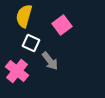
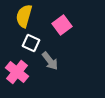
pink cross: moved 1 px down
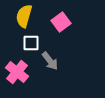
pink square: moved 1 px left, 3 px up
white square: rotated 24 degrees counterclockwise
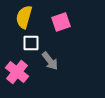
yellow semicircle: moved 1 px down
pink square: rotated 18 degrees clockwise
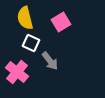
yellow semicircle: moved 1 px right, 1 px down; rotated 30 degrees counterclockwise
pink square: rotated 12 degrees counterclockwise
white square: rotated 24 degrees clockwise
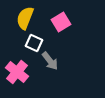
yellow semicircle: rotated 35 degrees clockwise
white square: moved 3 px right
